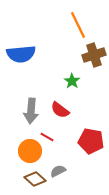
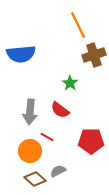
green star: moved 2 px left, 2 px down
gray arrow: moved 1 px left, 1 px down
red pentagon: rotated 10 degrees counterclockwise
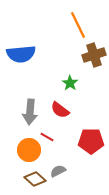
orange circle: moved 1 px left, 1 px up
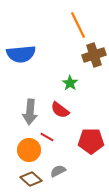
brown diamond: moved 4 px left
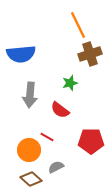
brown cross: moved 4 px left, 1 px up
green star: rotated 21 degrees clockwise
gray arrow: moved 17 px up
gray semicircle: moved 2 px left, 4 px up
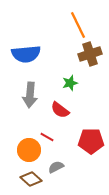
blue semicircle: moved 5 px right
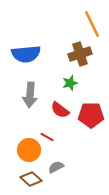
orange line: moved 14 px right, 1 px up
brown cross: moved 10 px left
red pentagon: moved 26 px up
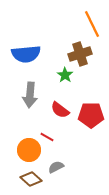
green star: moved 5 px left, 8 px up; rotated 21 degrees counterclockwise
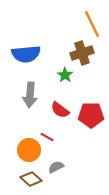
brown cross: moved 2 px right, 1 px up
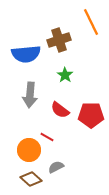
orange line: moved 1 px left, 2 px up
brown cross: moved 23 px left, 13 px up
